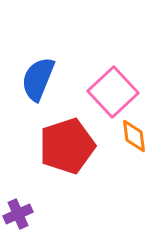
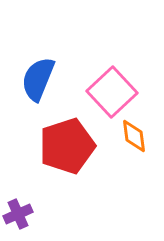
pink square: moved 1 px left
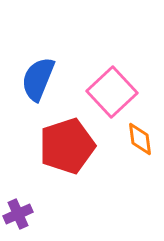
orange diamond: moved 6 px right, 3 px down
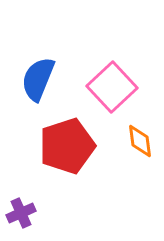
pink square: moved 5 px up
orange diamond: moved 2 px down
purple cross: moved 3 px right, 1 px up
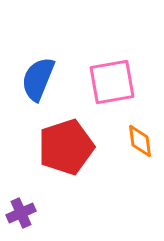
pink square: moved 5 px up; rotated 33 degrees clockwise
red pentagon: moved 1 px left, 1 px down
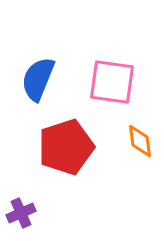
pink square: rotated 18 degrees clockwise
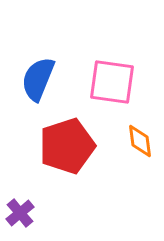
red pentagon: moved 1 px right, 1 px up
purple cross: moved 1 px left; rotated 16 degrees counterclockwise
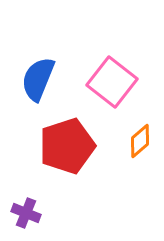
pink square: rotated 30 degrees clockwise
orange diamond: rotated 56 degrees clockwise
purple cross: moved 6 px right; rotated 28 degrees counterclockwise
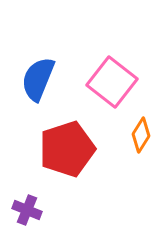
orange diamond: moved 1 px right, 6 px up; rotated 16 degrees counterclockwise
red pentagon: moved 3 px down
purple cross: moved 1 px right, 3 px up
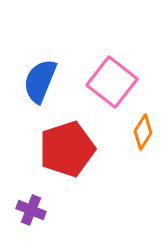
blue semicircle: moved 2 px right, 2 px down
orange diamond: moved 2 px right, 3 px up
purple cross: moved 4 px right
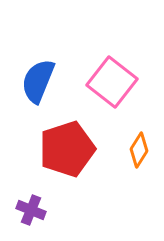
blue semicircle: moved 2 px left
orange diamond: moved 4 px left, 18 px down
